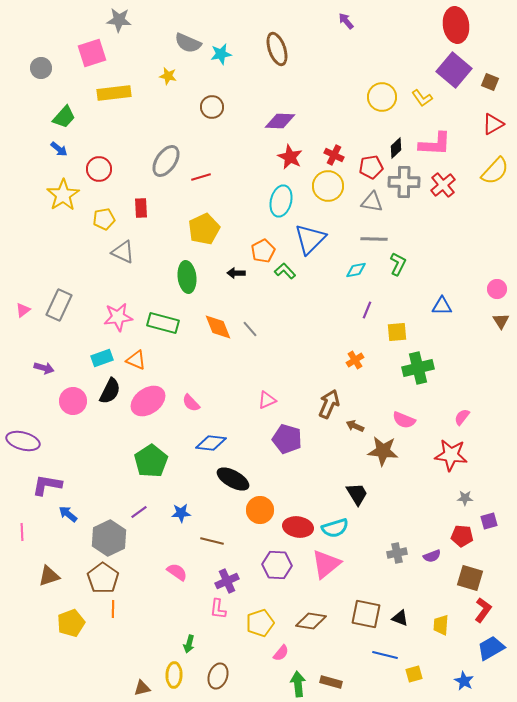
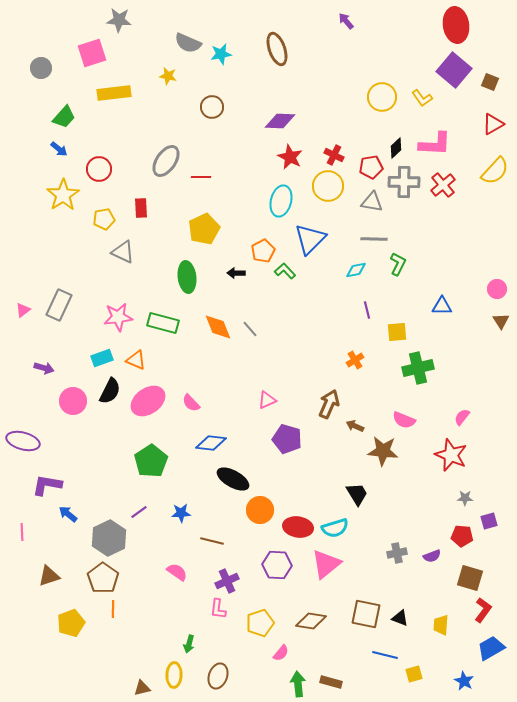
red line at (201, 177): rotated 18 degrees clockwise
purple line at (367, 310): rotated 36 degrees counterclockwise
red star at (451, 455): rotated 16 degrees clockwise
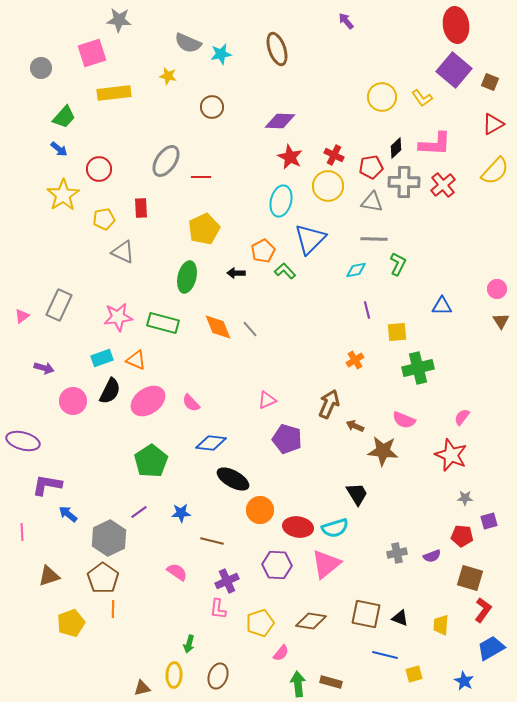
green ellipse at (187, 277): rotated 20 degrees clockwise
pink triangle at (23, 310): moved 1 px left, 6 px down
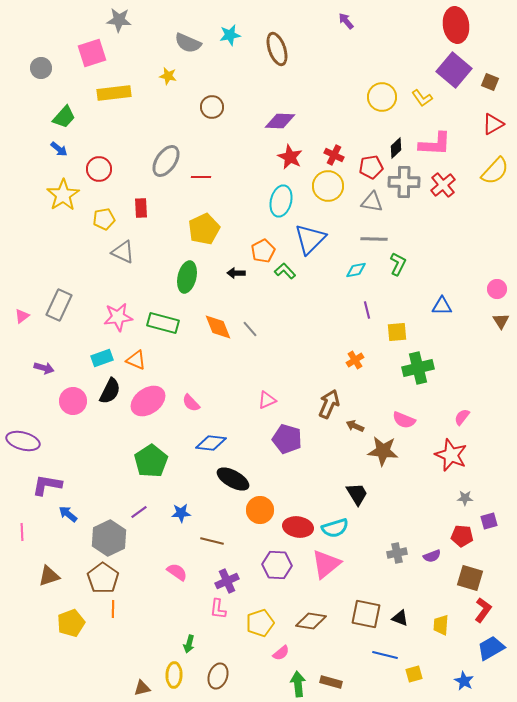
cyan star at (221, 54): moved 9 px right, 19 px up
pink semicircle at (281, 653): rotated 12 degrees clockwise
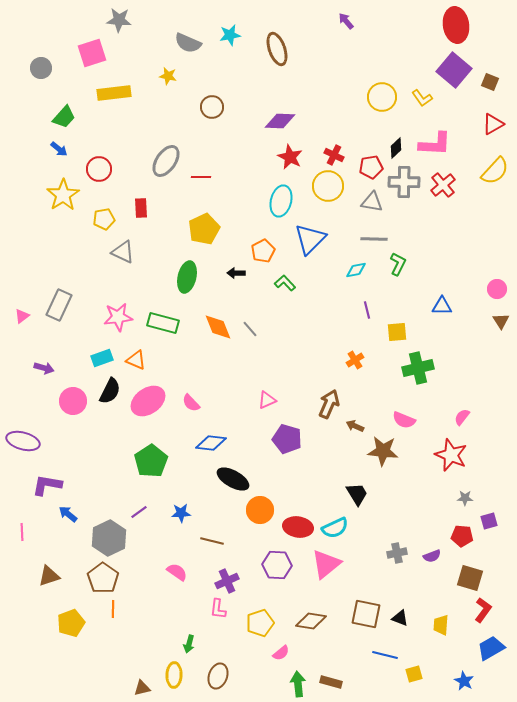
green L-shape at (285, 271): moved 12 px down
cyan semicircle at (335, 528): rotated 8 degrees counterclockwise
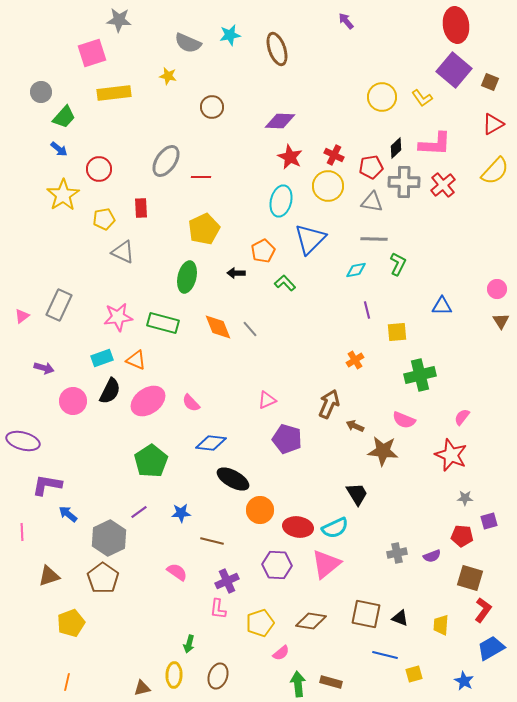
gray circle at (41, 68): moved 24 px down
green cross at (418, 368): moved 2 px right, 7 px down
orange line at (113, 609): moved 46 px left, 73 px down; rotated 12 degrees clockwise
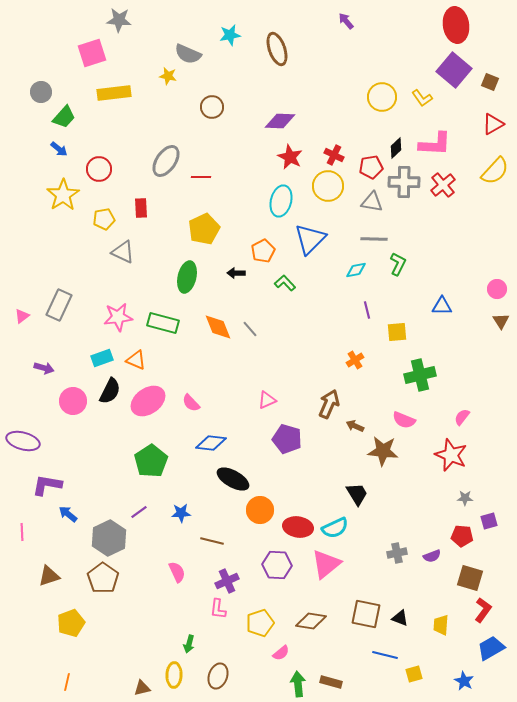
gray semicircle at (188, 43): moved 11 px down
pink semicircle at (177, 572): rotated 30 degrees clockwise
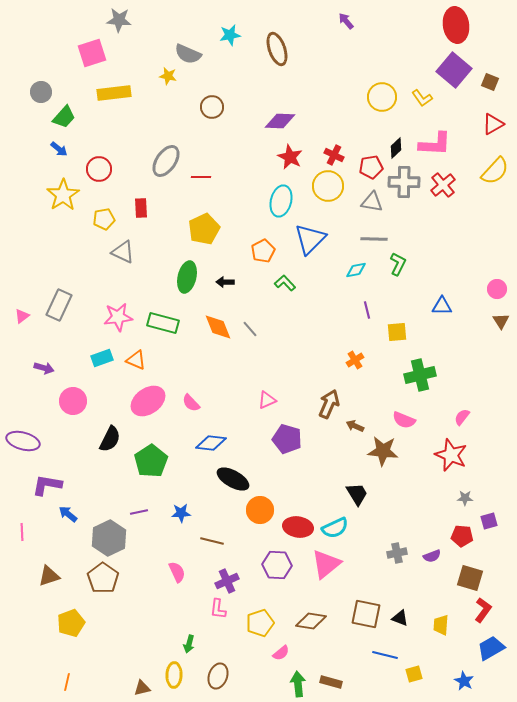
black arrow at (236, 273): moved 11 px left, 9 px down
black semicircle at (110, 391): moved 48 px down
purple line at (139, 512): rotated 24 degrees clockwise
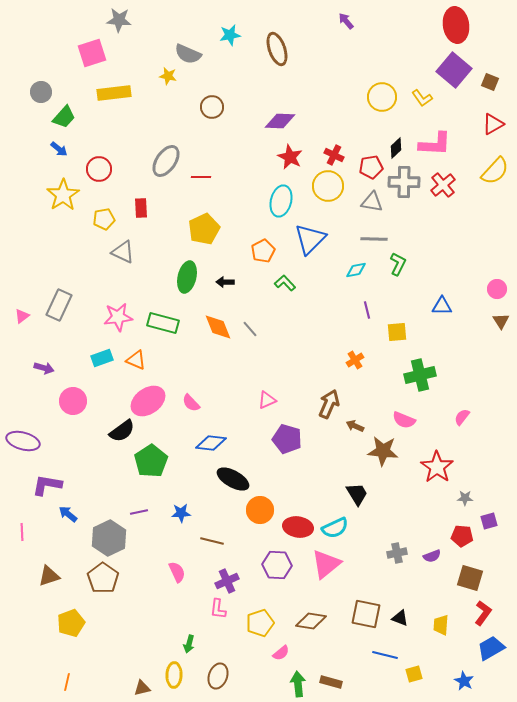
black semicircle at (110, 439): moved 12 px right, 8 px up; rotated 28 degrees clockwise
red star at (451, 455): moved 14 px left, 12 px down; rotated 12 degrees clockwise
red L-shape at (483, 610): moved 3 px down
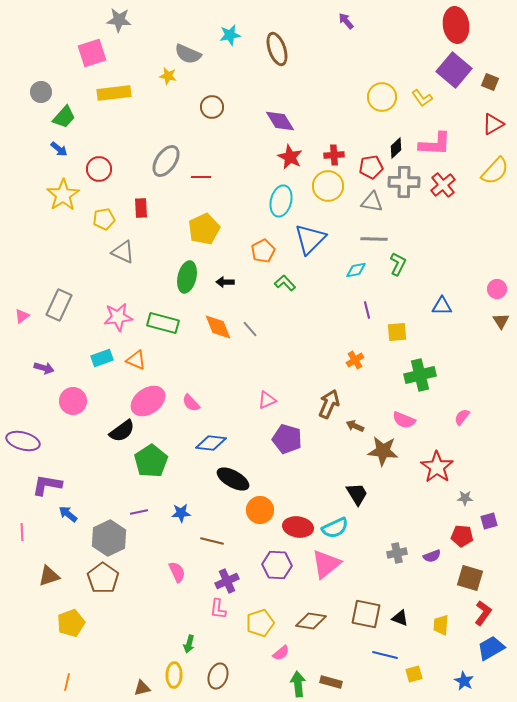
purple diamond at (280, 121): rotated 56 degrees clockwise
red cross at (334, 155): rotated 30 degrees counterclockwise
